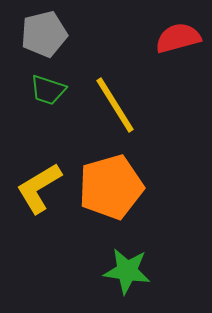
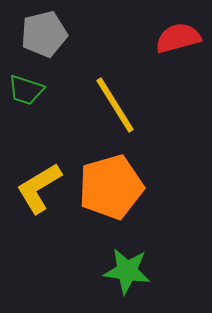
green trapezoid: moved 22 px left
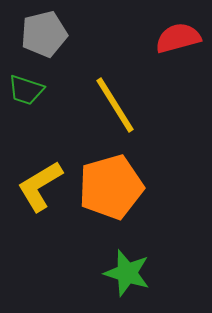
yellow L-shape: moved 1 px right, 2 px up
green star: moved 2 px down; rotated 9 degrees clockwise
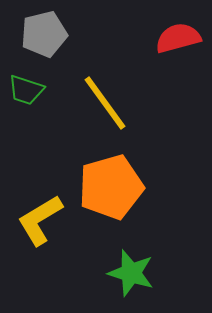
yellow line: moved 10 px left, 2 px up; rotated 4 degrees counterclockwise
yellow L-shape: moved 34 px down
green star: moved 4 px right
